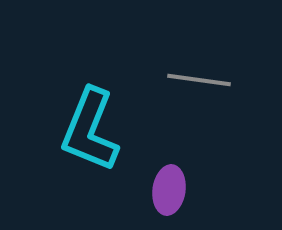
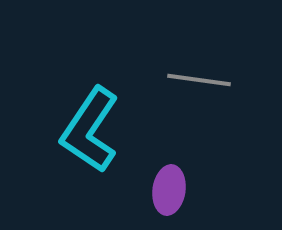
cyan L-shape: rotated 12 degrees clockwise
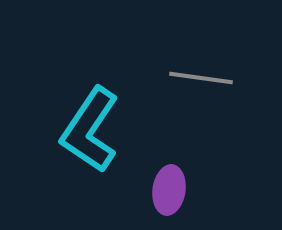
gray line: moved 2 px right, 2 px up
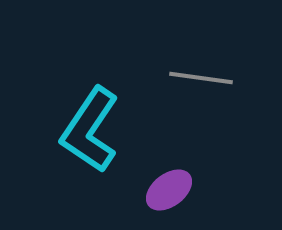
purple ellipse: rotated 45 degrees clockwise
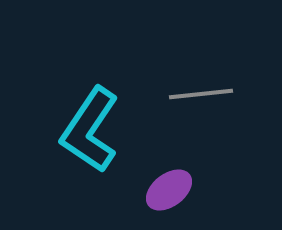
gray line: moved 16 px down; rotated 14 degrees counterclockwise
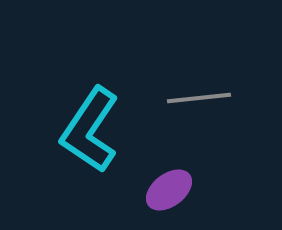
gray line: moved 2 px left, 4 px down
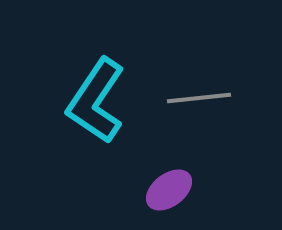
cyan L-shape: moved 6 px right, 29 px up
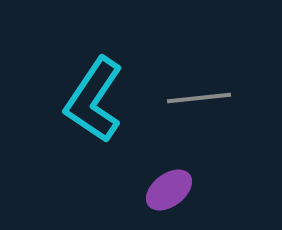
cyan L-shape: moved 2 px left, 1 px up
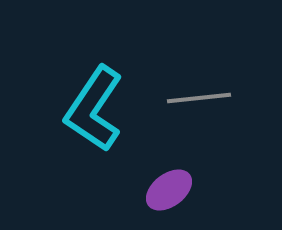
cyan L-shape: moved 9 px down
